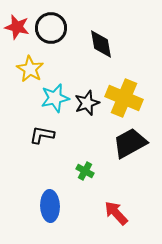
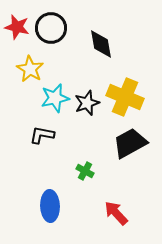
yellow cross: moved 1 px right, 1 px up
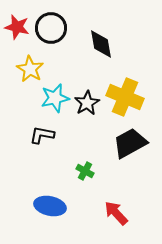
black star: rotated 10 degrees counterclockwise
blue ellipse: rotated 76 degrees counterclockwise
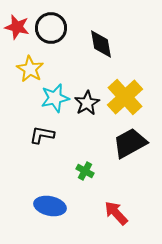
yellow cross: rotated 24 degrees clockwise
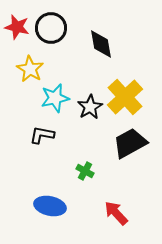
black star: moved 3 px right, 4 px down
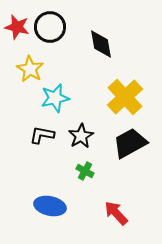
black circle: moved 1 px left, 1 px up
black star: moved 9 px left, 29 px down
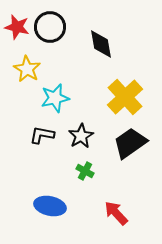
yellow star: moved 3 px left
black trapezoid: rotated 6 degrees counterclockwise
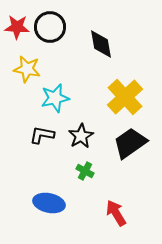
red star: rotated 10 degrees counterclockwise
yellow star: rotated 20 degrees counterclockwise
blue ellipse: moved 1 px left, 3 px up
red arrow: rotated 12 degrees clockwise
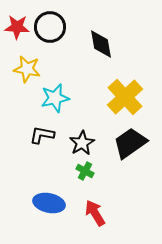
black star: moved 1 px right, 7 px down
red arrow: moved 21 px left
